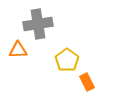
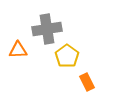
gray cross: moved 9 px right, 5 px down
yellow pentagon: moved 4 px up
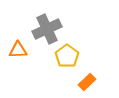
gray cross: rotated 16 degrees counterclockwise
orange rectangle: rotated 72 degrees clockwise
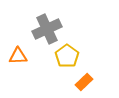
orange triangle: moved 6 px down
orange rectangle: moved 3 px left
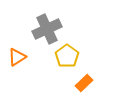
orange triangle: moved 1 px left, 1 px down; rotated 30 degrees counterclockwise
orange rectangle: moved 1 px down
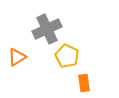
yellow pentagon: rotated 10 degrees counterclockwise
orange rectangle: rotated 54 degrees counterclockwise
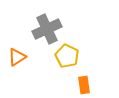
orange rectangle: moved 2 px down
